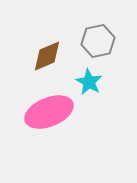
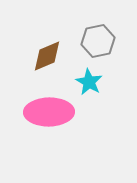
pink ellipse: rotated 21 degrees clockwise
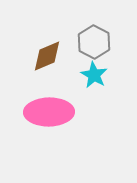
gray hexagon: moved 4 px left, 1 px down; rotated 20 degrees counterclockwise
cyan star: moved 5 px right, 7 px up
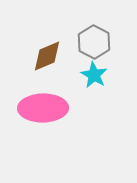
pink ellipse: moved 6 px left, 4 px up
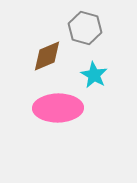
gray hexagon: moved 9 px left, 14 px up; rotated 12 degrees counterclockwise
pink ellipse: moved 15 px right
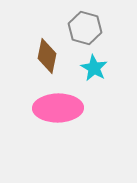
brown diamond: rotated 56 degrees counterclockwise
cyan star: moved 7 px up
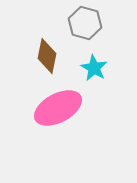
gray hexagon: moved 5 px up
pink ellipse: rotated 27 degrees counterclockwise
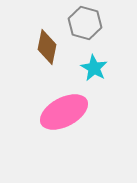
brown diamond: moved 9 px up
pink ellipse: moved 6 px right, 4 px down
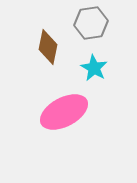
gray hexagon: moved 6 px right; rotated 24 degrees counterclockwise
brown diamond: moved 1 px right
